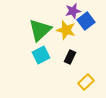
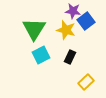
purple star: rotated 21 degrees clockwise
green triangle: moved 6 px left, 1 px up; rotated 15 degrees counterclockwise
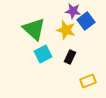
green triangle: rotated 20 degrees counterclockwise
cyan square: moved 2 px right, 1 px up
yellow rectangle: moved 2 px right, 1 px up; rotated 21 degrees clockwise
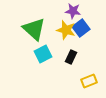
blue square: moved 5 px left, 7 px down
black rectangle: moved 1 px right
yellow rectangle: moved 1 px right
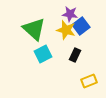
purple star: moved 3 px left, 3 px down
blue square: moved 2 px up
black rectangle: moved 4 px right, 2 px up
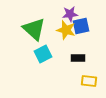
purple star: rotated 14 degrees counterclockwise
blue square: rotated 24 degrees clockwise
black rectangle: moved 3 px right, 3 px down; rotated 64 degrees clockwise
yellow rectangle: rotated 28 degrees clockwise
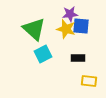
blue square: rotated 18 degrees clockwise
yellow star: moved 1 px up
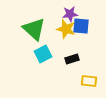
black rectangle: moved 6 px left, 1 px down; rotated 16 degrees counterclockwise
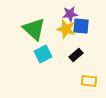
black rectangle: moved 4 px right, 4 px up; rotated 24 degrees counterclockwise
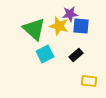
yellow star: moved 7 px left, 3 px up
cyan square: moved 2 px right
